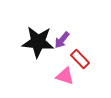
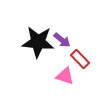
purple arrow: rotated 90 degrees counterclockwise
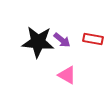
red rectangle: moved 13 px right, 20 px up; rotated 36 degrees counterclockwise
pink triangle: moved 2 px right, 1 px up; rotated 12 degrees clockwise
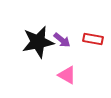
black star: rotated 16 degrees counterclockwise
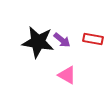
black star: rotated 20 degrees clockwise
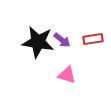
red rectangle: rotated 18 degrees counterclockwise
pink triangle: rotated 12 degrees counterclockwise
